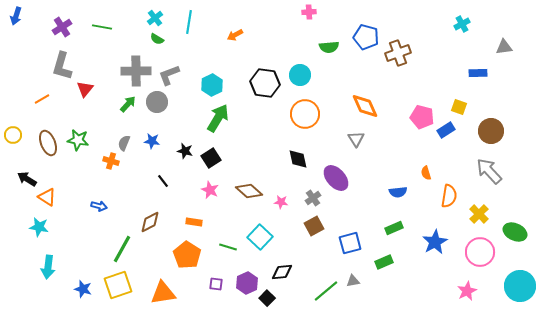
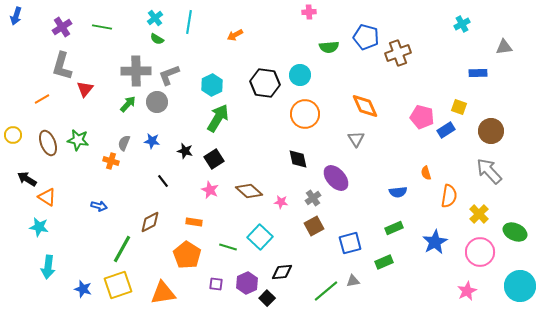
black square at (211, 158): moved 3 px right, 1 px down
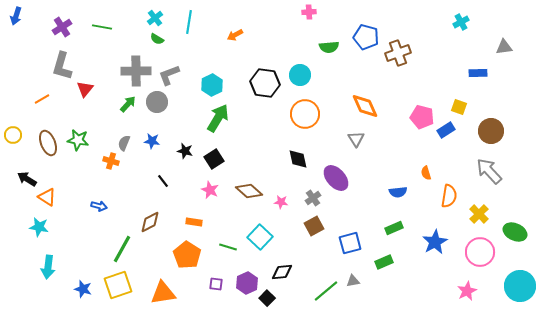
cyan cross at (462, 24): moved 1 px left, 2 px up
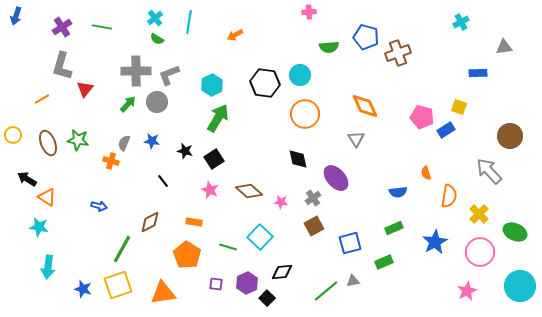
brown circle at (491, 131): moved 19 px right, 5 px down
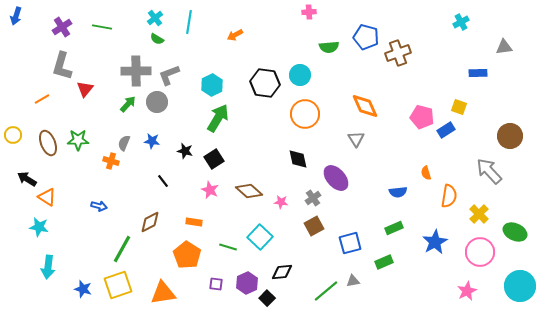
green star at (78, 140): rotated 10 degrees counterclockwise
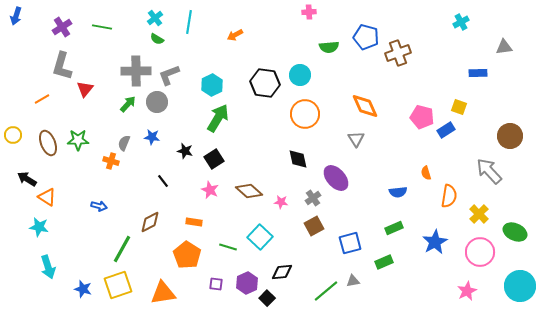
blue star at (152, 141): moved 4 px up
cyan arrow at (48, 267): rotated 25 degrees counterclockwise
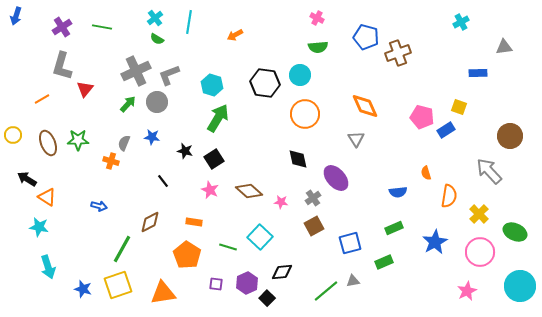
pink cross at (309, 12): moved 8 px right, 6 px down; rotated 32 degrees clockwise
green semicircle at (329, 47): moved 11 px left
gray cross at (136, 71): rotated 24 degrees counterclockwise
cyan hexagon at (212, 85): rotated 15 degrees counterclockwise
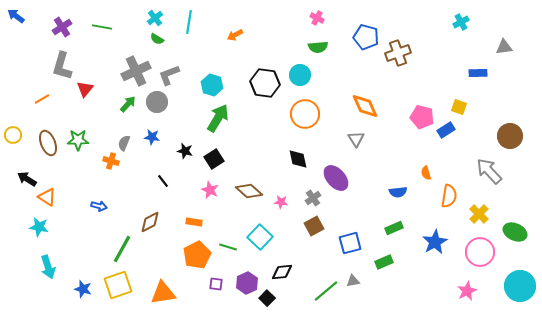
blue arrow at (16, 16): rotated 108 degrees clockwise
orange pentagon at (187, 255): moved 10 px right; rotated 12 degrees clockwise
